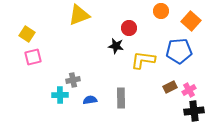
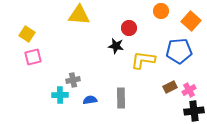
yellow triangle: rotated 25 degrees clockwise
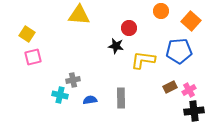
cyan cross: rotated 14 degrees clockwise
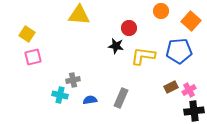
yellow L-shape: moved 4 px up
brown rectangle: moved 1 px right
gray rectangle: rotated 24 degrees clockwise
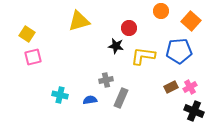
yellow triangle: moved 6 px down; rotated 20 degrees counterclockwise
gray cross: moved 33 px right
pink cross: moved 1 px right, 3 px up
black cross: rotated 30 degrees clockwise
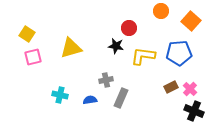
yellow triangle: moved 8 px left, 27 px down
blue pentagon: moved 2 px down
pink cross: moved 2 px down; rotated 16 degrees counterclockwise
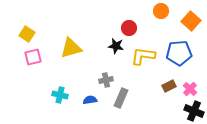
brown rectangle: moved 2 px left, 1 px up
